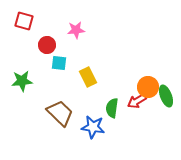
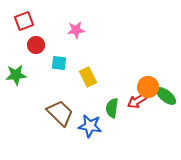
red square: rotated 36 degrees counterclockwise
red circle: moved 11 px left
green star: moved 6 px left, 6 px up
green ellipse: rotated 30 degrees counterclockwise
blue star: moved 3 px left, 1 px up
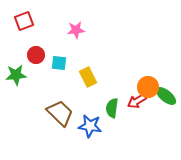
red circle: moved 10 px down
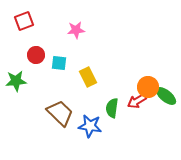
green star: moved 6 px down
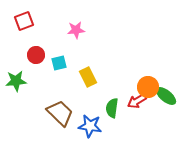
cyan square: rotated 21 degrees counterclockwise
